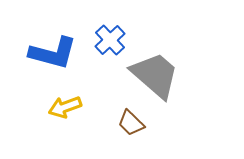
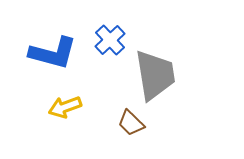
gray trapezoid: rotated 40 degrees clockwise
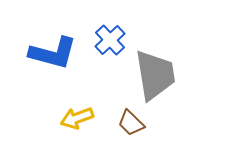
yellow arrow: moved 12 px right, 11 px down
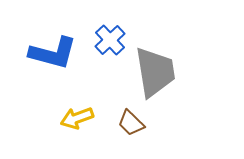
gray trapezoid: moved 3 px up
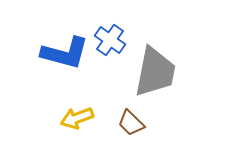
blue cross: rotated 12 degrees counterclockwise
blue L-shape: moved 12 px right
gray trapezoid: rotated 20 degrees clockwise
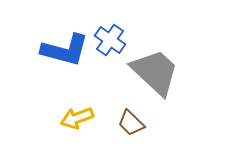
blue L-shape: moved 3 px up
gray trapezoid: rotated 58 degrees counterclockwise
